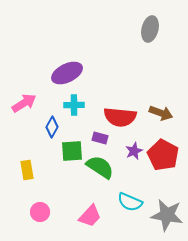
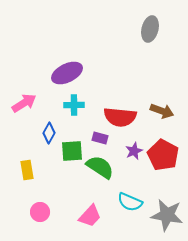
brown arrow: moved 1 px right, 2 px up
blue diamond: moved 3 px left, 6 px down
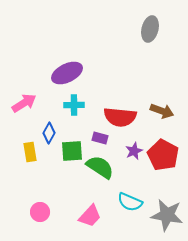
yellow rectangle: moved 3 px right, 18 px up
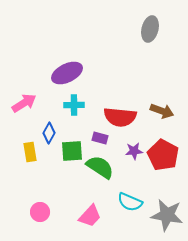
purple star: rotated 18 degrees clockwise
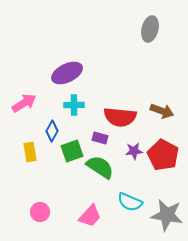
blue diamond: moved 3 px right, 2 px up
green square: rotated 15 degrees counterclockwise
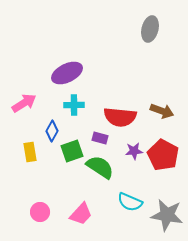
pink trapezoid: moved 9 px left, 2 px up
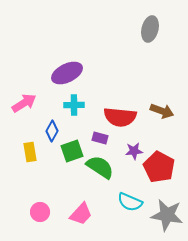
red pentagon: moved 4 px left, 12 px down
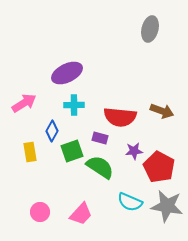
gray star: moved 9 px up
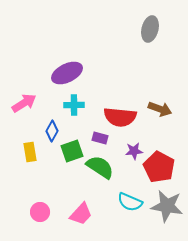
brown arrow: moved 2 px left, 2 px up
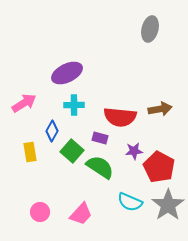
brown arrow: rotated 30 degrees counterclockwise
green square: rotated 30 degrees counterclockwise
gray star: moved 1 px right, 1 px up; rotated 28 degrees clockwise
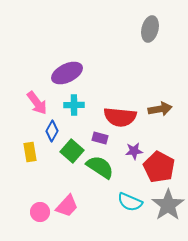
pink arrow: moved 13 px right; rotated 85 degrees clockwise
pink trapezoid: moved 14 px left, 8 px up
